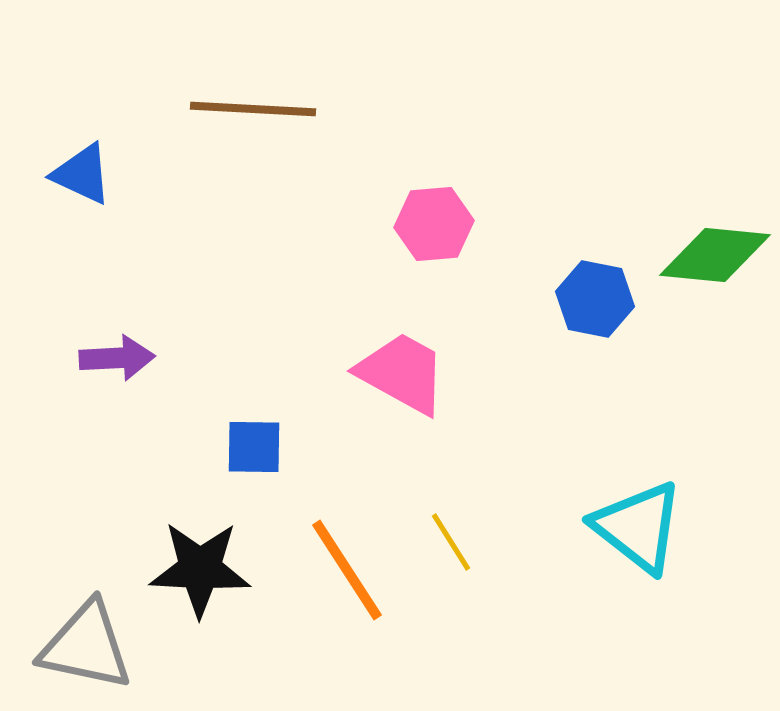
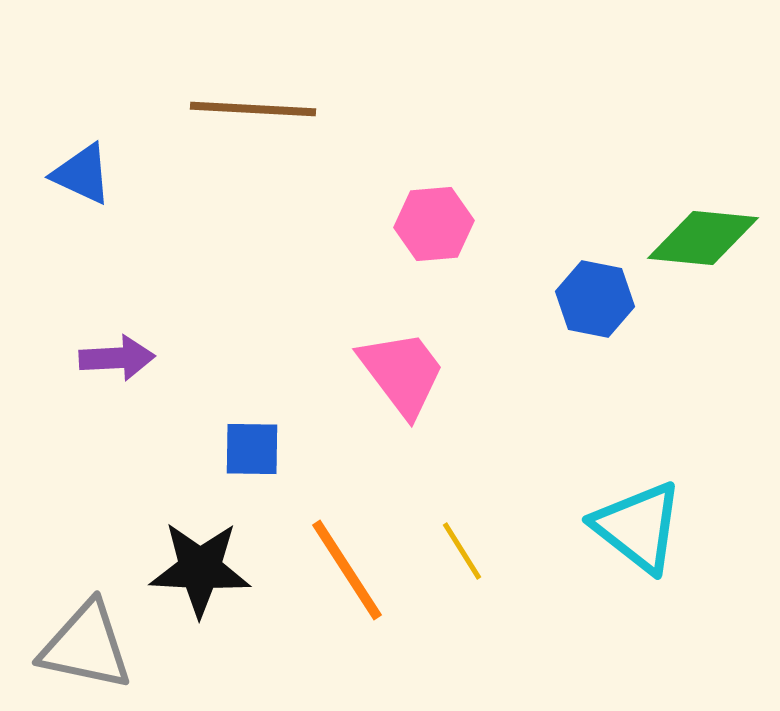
green diamond: moved 12 px left, 17 px up
pink trapezoid: rotated 24 degrees clockwise
blue square: moved 2 px left, 2 px down
yellow line: moved 11 px right, 9 px down
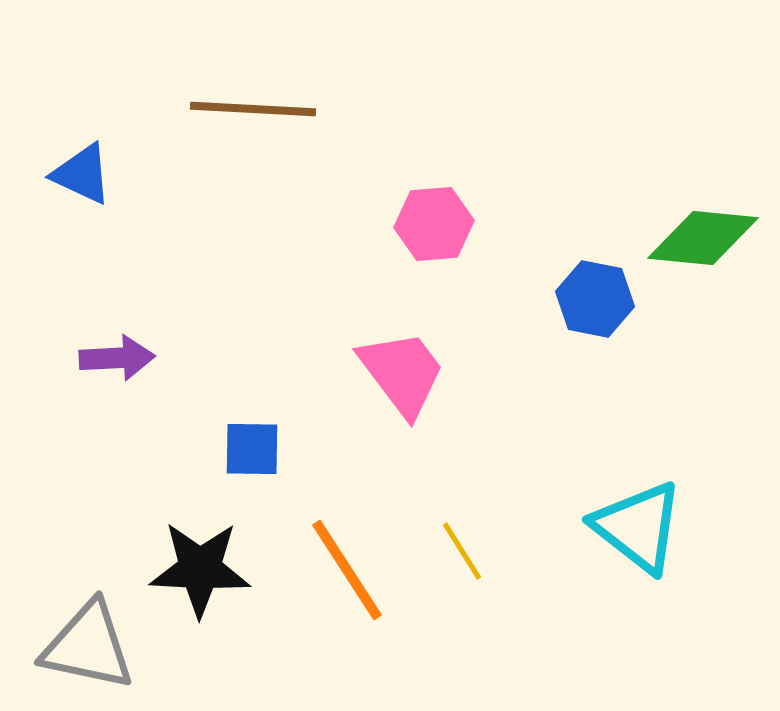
gray triangle: moved 2 px right
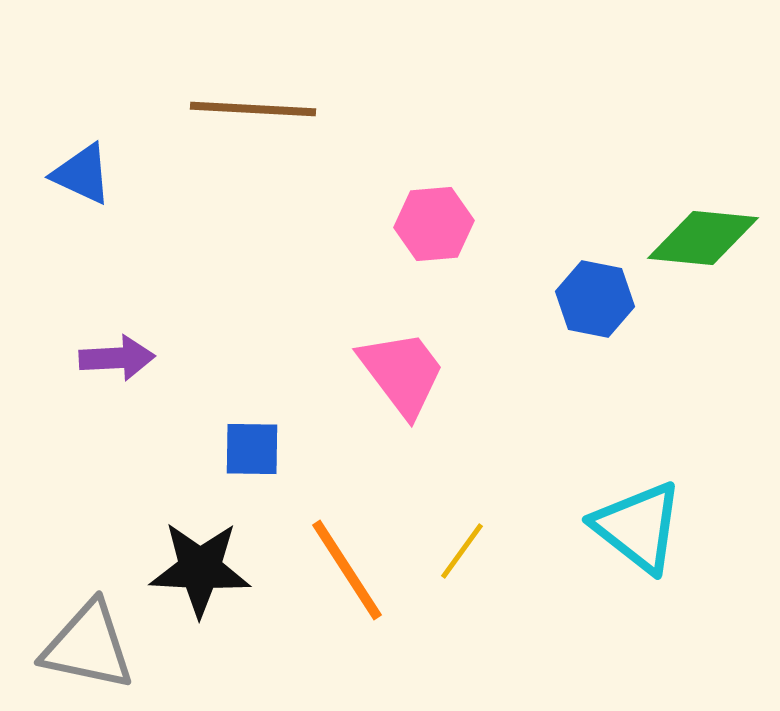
yellow line: rotated 68 degrees clockwise
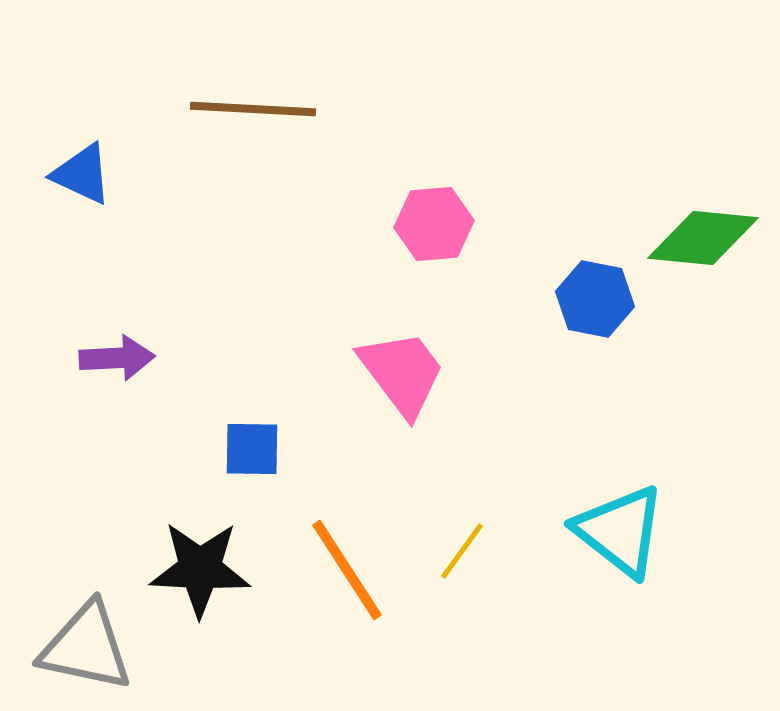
cyan triangle: moved 18 px left, 4 px down
gray triangle: moved 2 px left, 1 px down
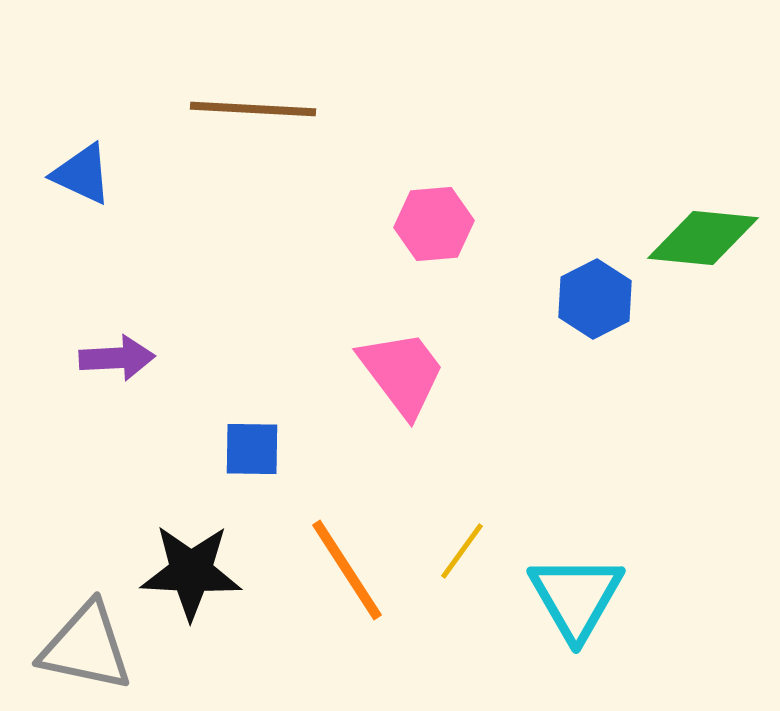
blue hexagon: rotated 22 degrees clockwise
cyan triangle: moved 44 px left, 66 px down; rotated 22 degrees clockwise
black star: moved 9 px left, 3 px down
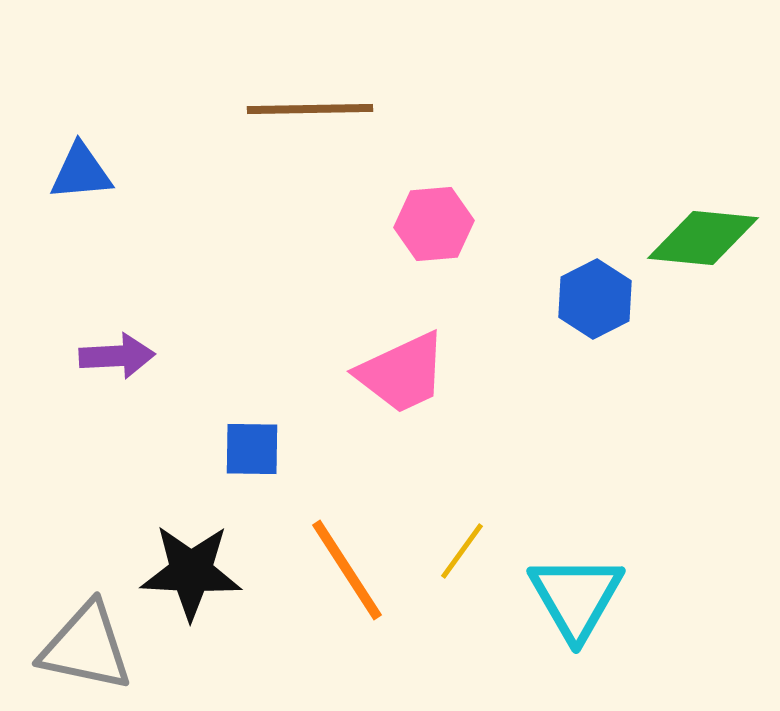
brown line: moved 57 px right; rotated 4 degrees counterclockwise
blue triangle: moved 1 px left, 2 px up; rotated 30 degrees counterclockwise
purple arrow: moved 2 px up
pink trapezoid: rotated 102 degrees clockwise
